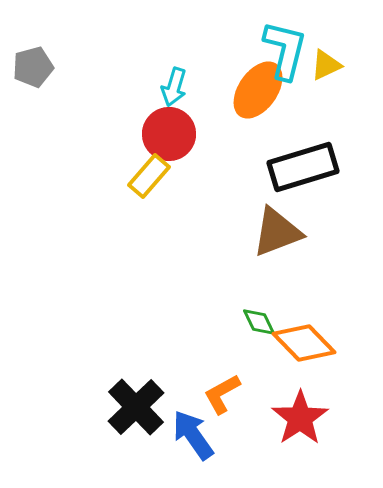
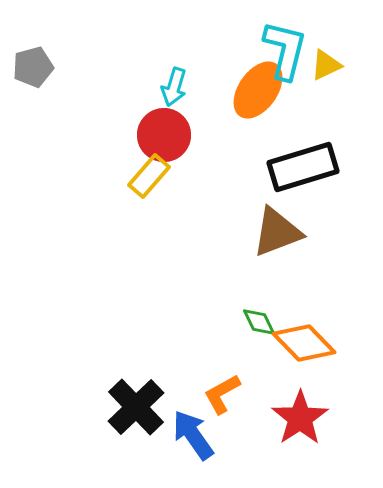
red circle: moved 5 px left, 1 px down
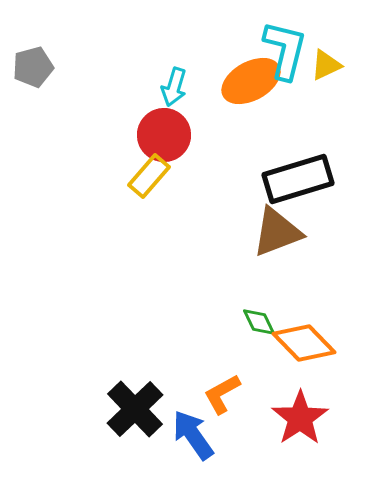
orange ellipse: moved 7 px left, 9 px up; rotated 26 degrees clockwise
black rectangle: moved 5 px left, 12 px down
black cross: moved 1 px left, 2 px down
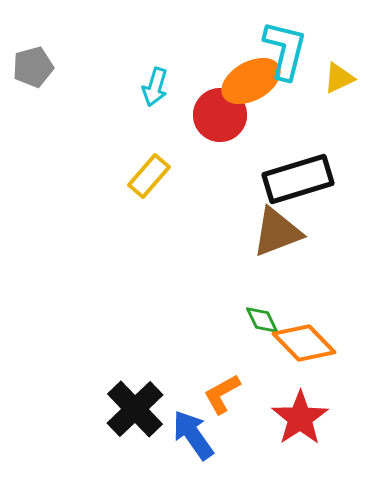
yellow triangle: moved 13 px right, 13 px down
cyan arrow: moved 19 px left
red circle: moved 56 px right, 20 px up
green diamond: moved 3 px right, 2 px up
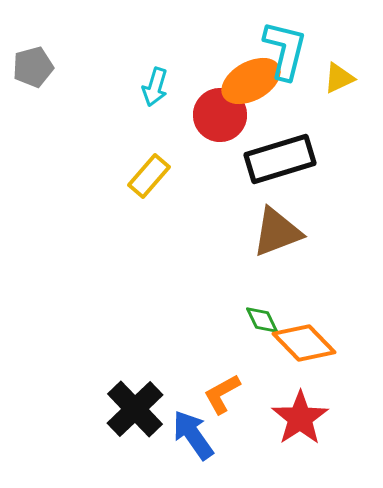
black rectangle: moved 18 px left, 20 px up
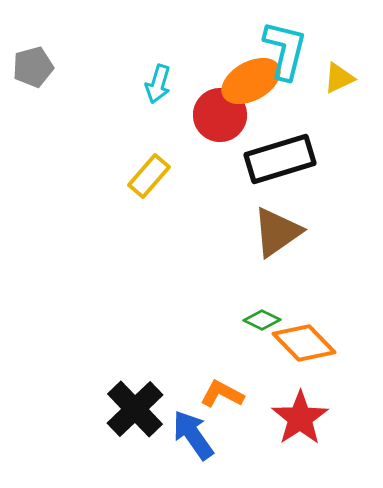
cyan arrow: moved 3 px right, 3 px up
brown triangle: rotated 14 degrees counterclockwise
green diamond: rotated 39 degrees counterclockwise
orange L-shape: rotated 57 degrees clockwise
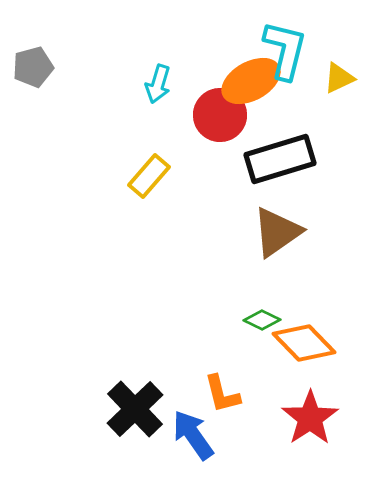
orange L-shape: rotated 132 degrees counterclockwise
red star: moved 10 px right
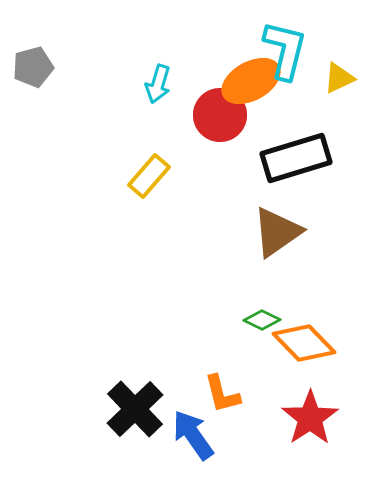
black rectangle: moved 16 px right, 1 px up
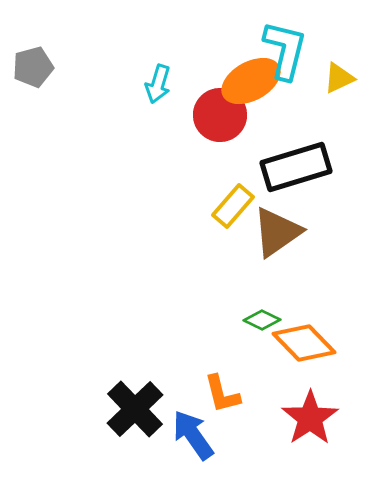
black rectangle: moved 9 px down
yellow rectangle: moved 84 px right, 30 px down
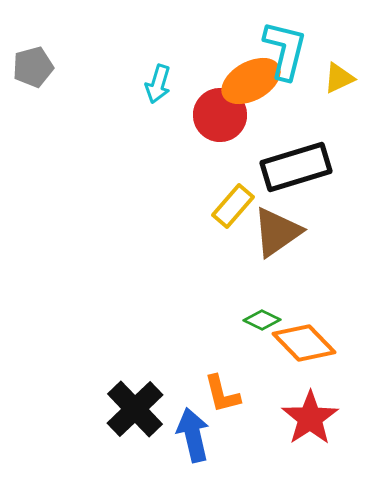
blue arrow: rotated 22 degrees clockwise
